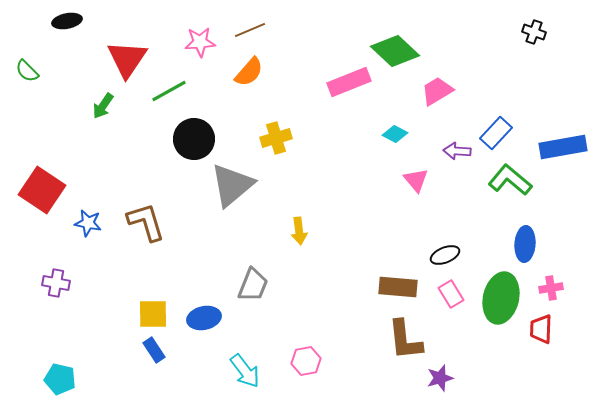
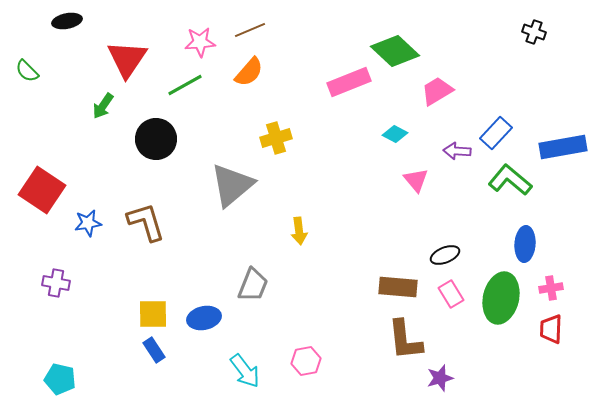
green line at (169, 91): moved 16 px right, 6 px up
black circle at (194, 139): moved 38 px left
blue star at (88, 223): rotated 20 degrees counterclockwise
red trapezoid at (541, 329): moved 10 px right
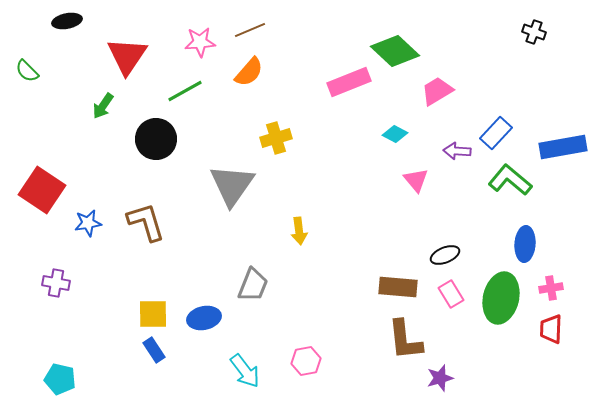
red triangle at (127, 59): moved 3 px up
green line at (185, 85): moved 6 px down
gray triangle at (232, 185): rotated 15 degrees counterclockwise
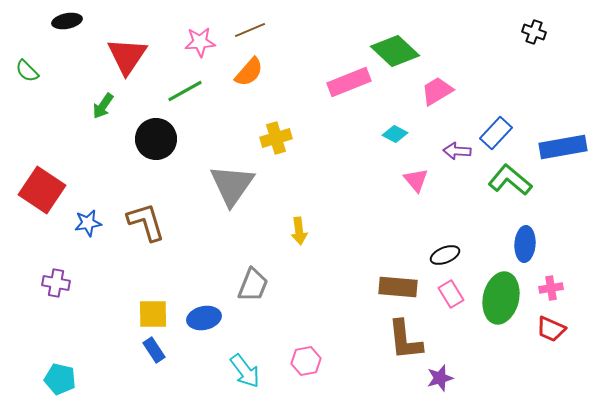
red trapezoid at (551, 329): rotated 68 degrees counterclockwise
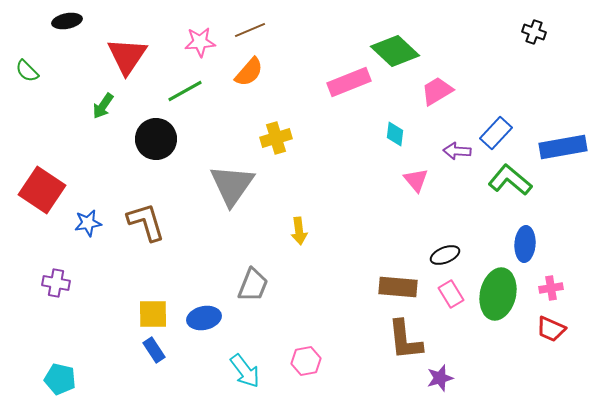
cyan diamond at (395, 134): rotated 70 degrees clockwise
green ellipse at (501, 298): moved 3 px left, 4 px up
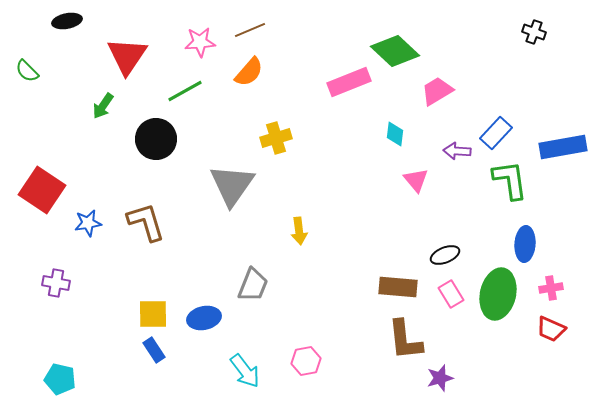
green L-shape at (510, 180): rotated 42 degrees clockwise
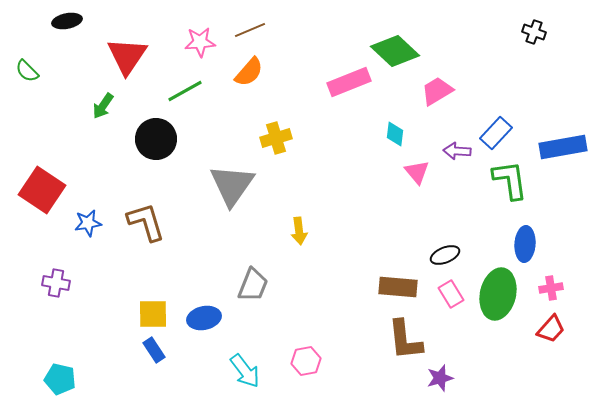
pink triangle at (416, 180): moved 1 px right, 8 px up
red trapezoid at (551, 329): rotated 72 degrees counterclockwise
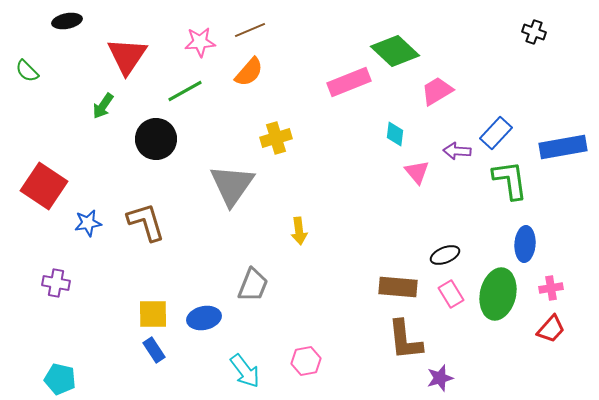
red square at (42, 190): moved 2 px right, 4 px up
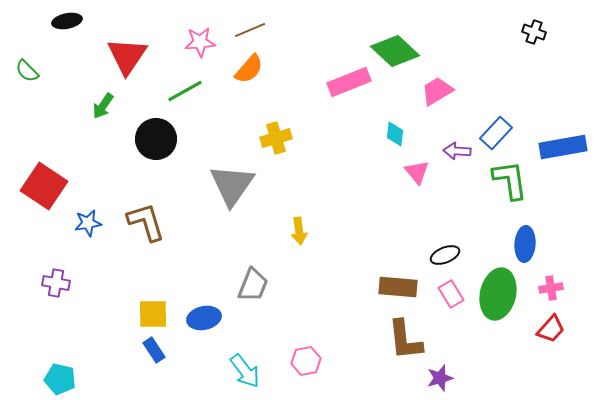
orange semicircle at (249, 72): moved 3 px up
